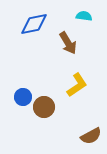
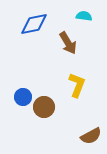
yellow L-shape: rotated 35 degrees counterclockwise
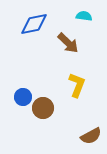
brown arrow: rotated 15 degrees counterclockwise
brown circle: moved 1 px left, 1 px down
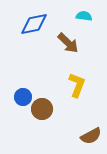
brown circle: moved 1 px left, 1 px down
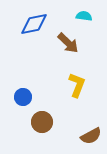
brown circle: moved 13 px down
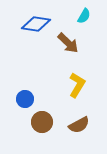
cyan semicircle: rotated 112 degrees clockwise
blue diamond: moved 2 px right; rotated 20 degrees clockwise
yellow L-shape: rotated 10 degrees clockwise
blue circle: moved 2 px right, 2 px down
brown semicircle: moved 12 px left, 11 px up
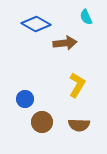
cyan semicircle: moved 2 px right, 1 px down; rotated 126 degrees clockwise
blue diamond: rotated 20 degrees clockwise
brown arrow: moved 3 px left; rotated 50 degrees counterclockwise
brown semicircle: rotated 30 degrees clockwise
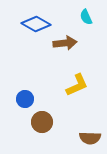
yellow L-shape: rotated 35 degrees clockwise
brown semicircle: moved 11 px right, 13 px down
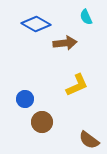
brown semicircle: moved 1 px left, 2 px down; rotated 35 degrees clockwise
